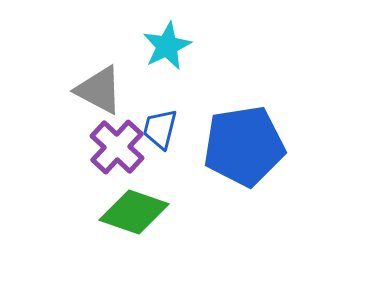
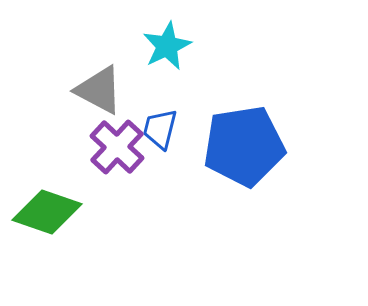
green diamond: moved 87 px left
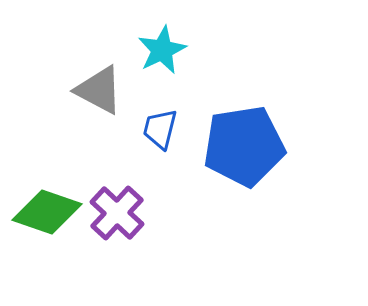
cyan star: moved 5 px left, 4 px down
purple cross: moved 66 px down
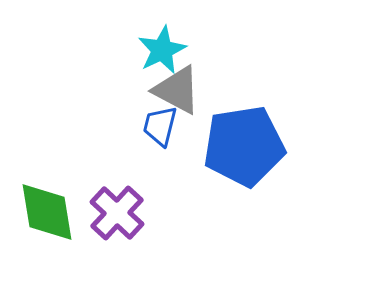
gray triangle: moved 78 px right
blue trapezoid: moved 3 px up
green diamond: rotated 62 degrees clockwise
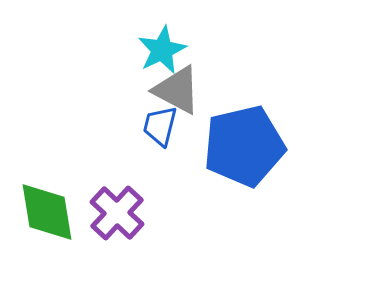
blue pentagon: rotated 4 degrees counterclockwise
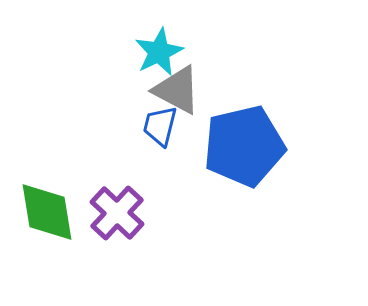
cyan star: moved 3 px left, 2 px down
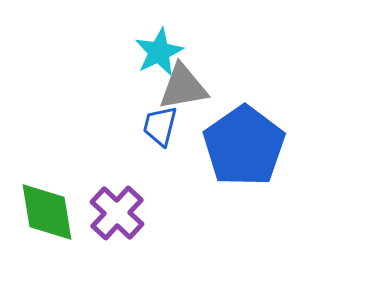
gray triangle: moved 6 px right, 3 px up; rotated 38 degrees counterclockwise
blue pentagon: rotated 22 degrees counterclockwise
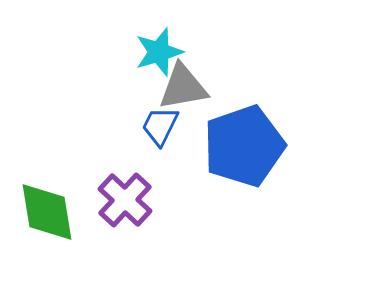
cyan star: rotated 9 degrees clockwise
blue trapezoid: rotated 12 degrees clockwise
blue pentagon: rotated 16 degrees clockwise
purple cross: moved 8 px right, 13 px up
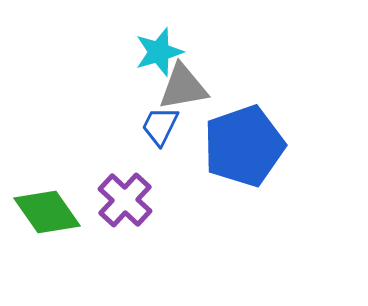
green diamond: rotated 26 degrees counterclockwise
